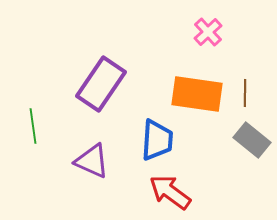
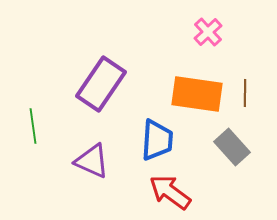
gray rectangle: moved 20 px left, 7 px down; rotated 9 degrees clockwise
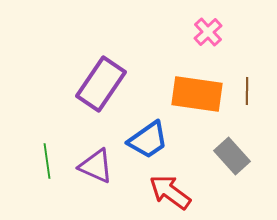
brown line: moved 2 px right, 2 px up
green line: moved 14 px right, 35 px down
blue trapezoid: moved 9 px left; rotated 51 degrees clockwise
gray rectangle: moved 9 px down
purple triangle: moved 4 px right, 5 px down
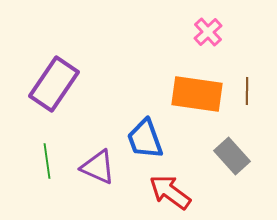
purple rectangle: moved 47 px left
blue trapezoid: moved 3 px left, 1 px up; rotated 105 degrees clockwise
purple triangle: moved 2 px right, 1 px down
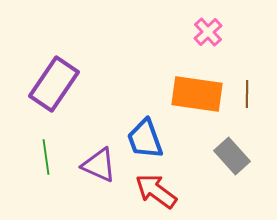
brown line: moved 3 px down
green line: moved 1 px left, 4 px up
purple triangle: moved 1 px right, 2 px up
red arrow: moved 14 px left, 1 px up
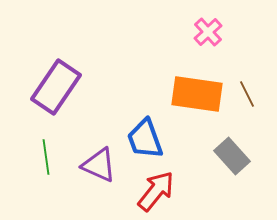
purple rectangle: moved 2 px right, 3 px down
brown line: rotated 28 degrees counterclockwise
red arrow: rotated 93 degrees clockwise
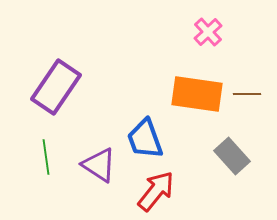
brown line: rotated 64 degrees counterclockwise
purple triangle: rotated 9 degrees clockwise
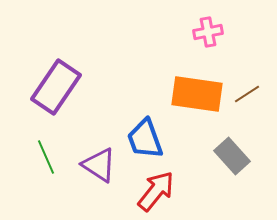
pink cross: rotated 32 degrees clockwise
brown line: rotated 32 degrees counterclockwise
green line: rotated 16 degrees counterclockwise
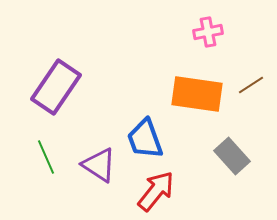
brown line: moved 4 px right, 9 px up
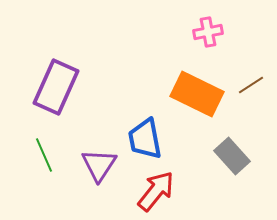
purple rectangle: rotated 10 degrees counterclockwise
orange rectangle: rotated 18 degrees clockwise
blue trapezoid: rotated 9 degrees clockwise
green line: moved 2 px left, 2 px up
purple triangle: rotated 30 degrees clockwise
